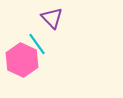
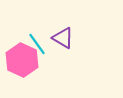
purple triangle: moved 11 px right, 20 px down; rotated 15 degrees counterclockwise
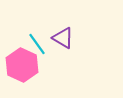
pink hexagon: moved 5 px down
